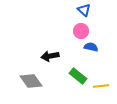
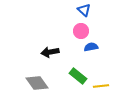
blue semicircle: rotated 24 degrees counterclockwise
black arrow: moved 4 px up
gray diamond: moved 6 px right, 2 px down
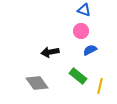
blue triangle: rotated 24 degrees counterclockwise
blue semicircle: moved 1 px left, 3 px down; rotated 16 degrees counterclockwise
yellow line: moved 1 px left; rotated 70 degrees counterclockwise
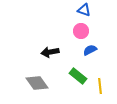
yellow line: rotated 21 degrees counterclockwise
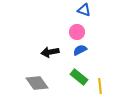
pink circle: moved 4 px left, 1 px down
blue semicircle: moved 10 px left
green rectangle: moved 1 px right, 1 px down
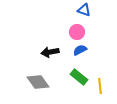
gray diamond: moved 1 px right, 1 px up
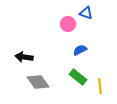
blue triangle: moved 2 px right, 3 px down
pink circle: moved 9 px left, 8 px up
black arrow: moved 26 px left, 5 px down; rotated 18 degrees clockwise
green rectangle: moved 1 px left
